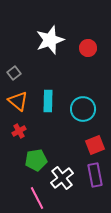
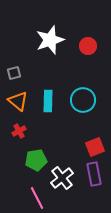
red circle: moved 2 px up
gray square: rotated 24 degrees clockwise
cyan circle: moved 9 px up
red square: moved 2 px down
purple rectangle: moved 1 px left, 1 px up
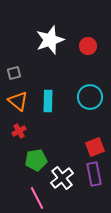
cyan circle: moved 7 px right, 3 px up
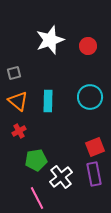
white cross: moved 1 px left, 1 px up
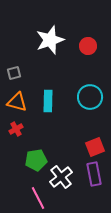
orange triangle: moved 1 px left, 1 px down; rotated 25 degrees counterclockwise
red cross: moved 3 px left, 2 px up
pink line: moved 1 px right
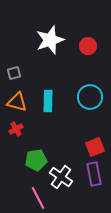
white cross: rotated 15 degrees counterclockwise
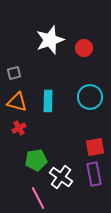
red circle: moved 4 px left, 2 px down
red cross: moved 3 px right, 1 px up
red square: rotated 12 degrees clockwise
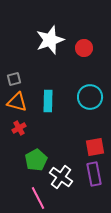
gray square: moved 6 px down
green pentagon: rotated 20 degrees counterclockwise
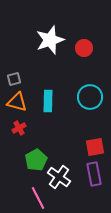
white cross: moved 2 px left
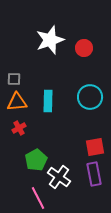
gray square: rotated 16 degrees clockwise
orange triangle: rotated 20 degrees counterclockwise
